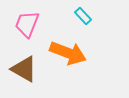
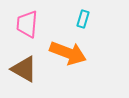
cyan rectangle: moved 3 px down; rotated 60 degrees clockwise
pink trapezoid: rotated 16 degrees counterclockwise
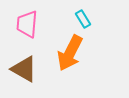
cyan rectangle: rotated 48 degrees counterclockwise
orange arrow: moved 2 px right; rotated 96 degrees clockwise
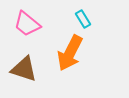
pink trapezoid: rotated 56 degrees counterclockwise
brown triangle: rotated 12 degrees counterclockwise
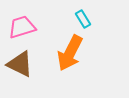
pink trapezoid: moved 5 px left, 3 px down; rotated 124 degrees clockwise
brown triangle: moved 4 px left, 5 px up; rotated 8 degrees clockwise
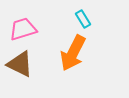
pink trapezoid: moved 1 px right, 2 px down
orange arrow: moved 3 px right
